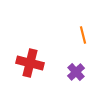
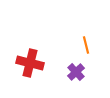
orange line: moved 3 px right, 10 px down
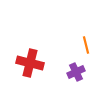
purple cross: rotated 18 degrees clockwise
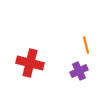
purple cross: moved 3 px right, 1 px up
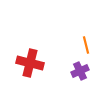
purple cross: moved 1 px right
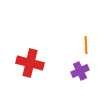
orange line: rotated 12 degrees clockwise
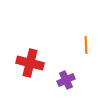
purple cross: moved 14 px left, 9 px down
